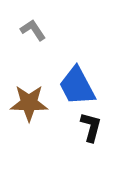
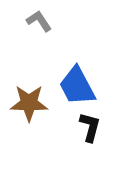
gray L-shape: moved 6 px right, 9 px up
black L-shape: moved 1 px left
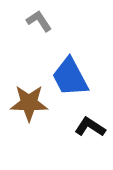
blue trapezoid: moved 7 px left, 9 px up
black L-shape: rotated 72 degrees counterclockwise
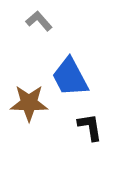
gray L-shape: rotated 8 degrees counterclockwise
black L-shape: rotated 48 degrees clockwise
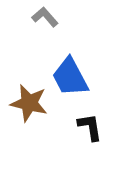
gray L-shape: moved 6 px right, 4 px up
brown star: rotated 12 degrees clockwise
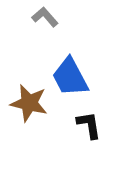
black L-shape: moved 1 px left, 2 px up
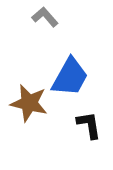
blue trapezoid: rotated 123 degrees counterclockwise
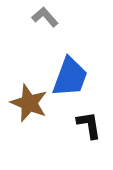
blue trapezoid: rotated 9 degrees counterclockwise
brown star: rotated 9 degrees clockwise
